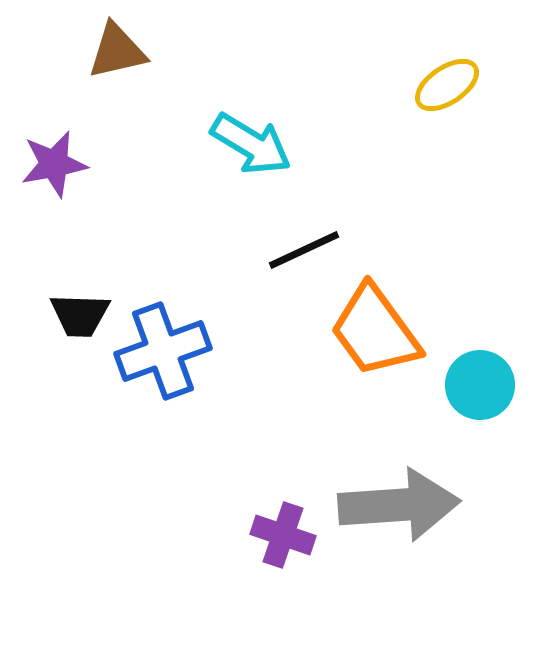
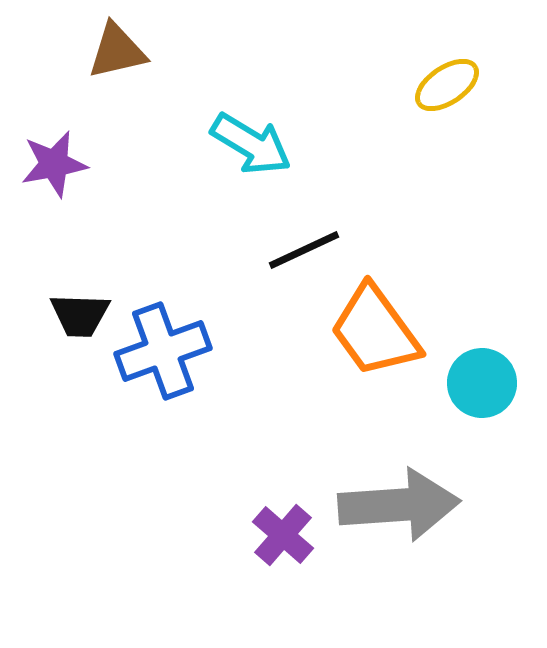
cyan circle: moved 2 px right, 2 px up
purple cross: rotated 22 degrees clockwise
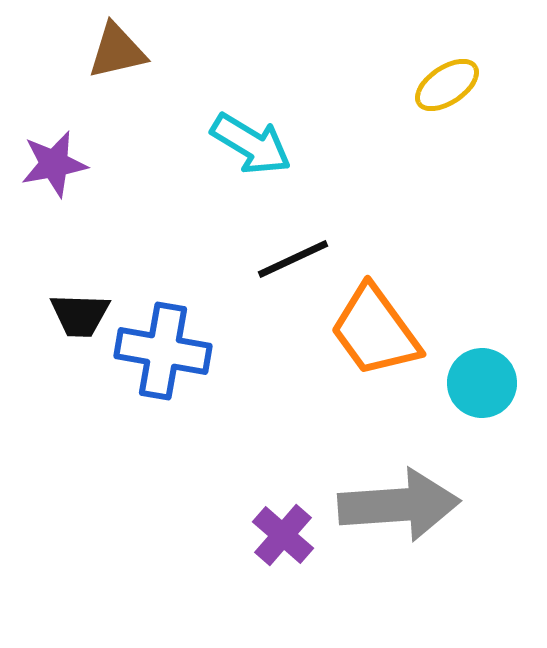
black line: moved 11 px left, 9 px down
blue cross: rotated 30 degrees clockwise
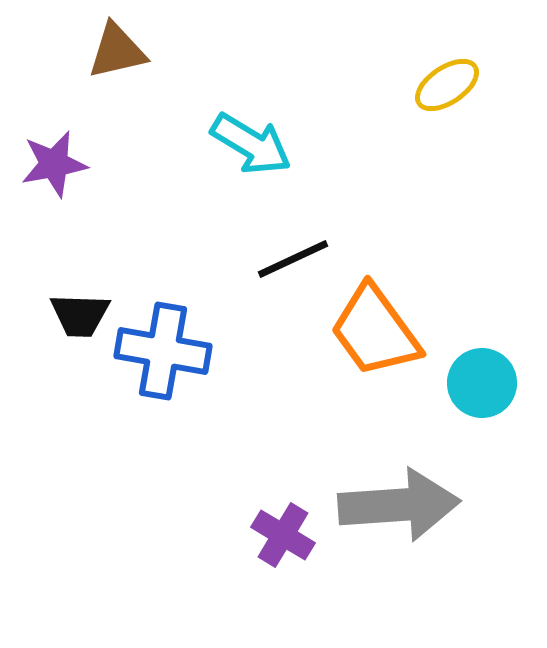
purple cross: rotated 10 degrees counterclockwise
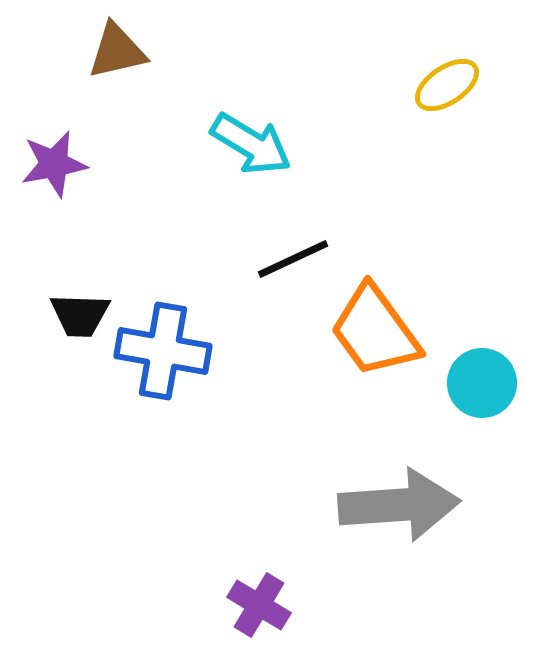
purple cross: moved 24 px left, 70 px down
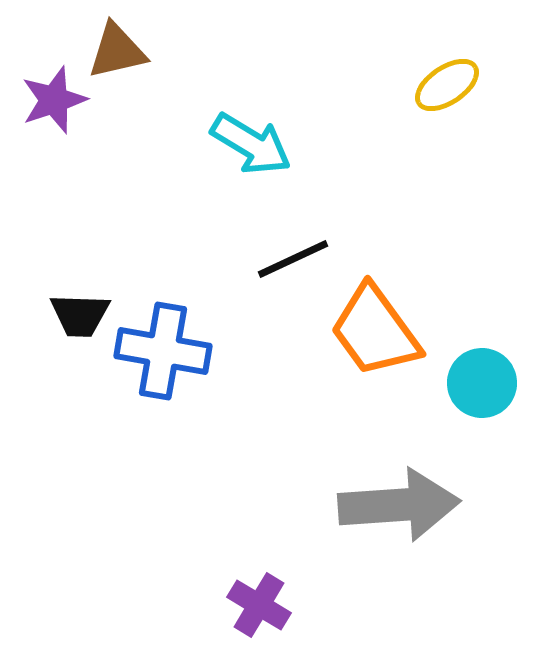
purple star: moved 64 px up; rotated 8 degrees counterclockwise
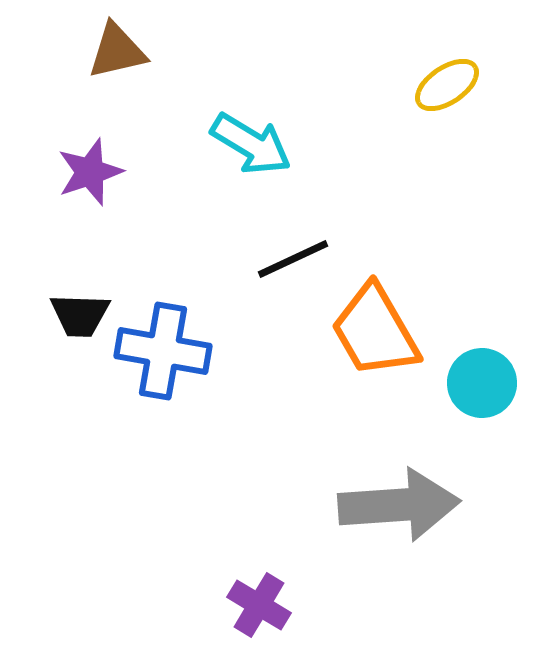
purple star: moved 36 px right, 72 px down
orange trapezoid: rotated 6 degrees clockwise
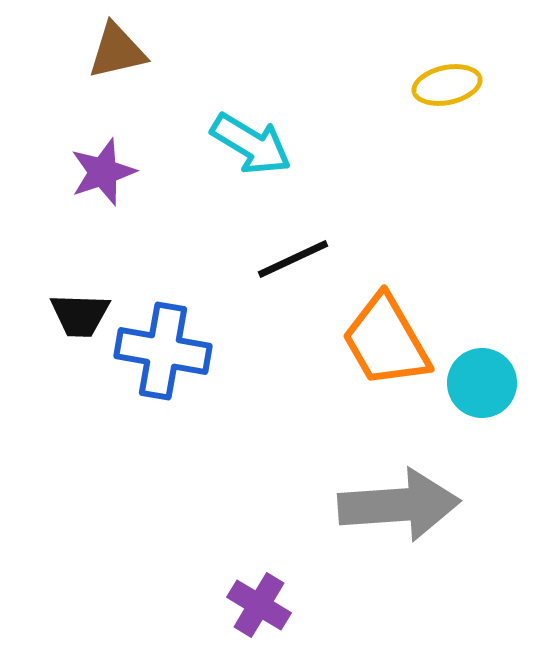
yellow ellipse: rotated 22 degrees clockwise
purple star: moved 13 px right
orange trapezoid: moved 11 px right, 10 px down
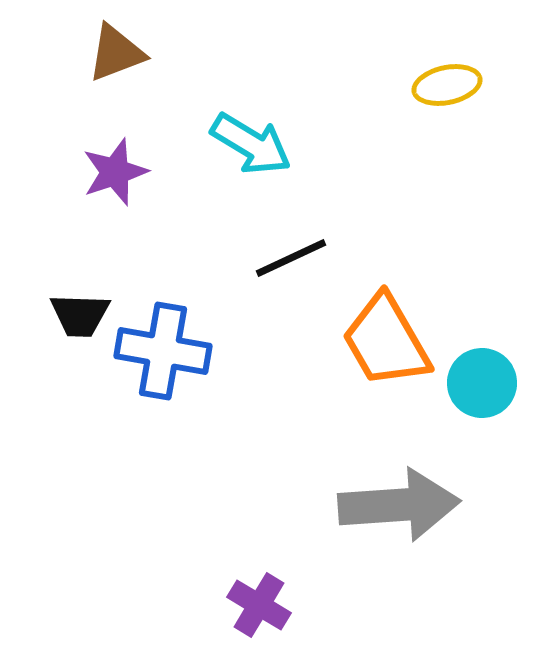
brown triangle: moved 1 px left, 2 px down; rotated 8 degrees counterclockwise
purple star: moved 12 px right
black line: moved 2 px left, 1 px up
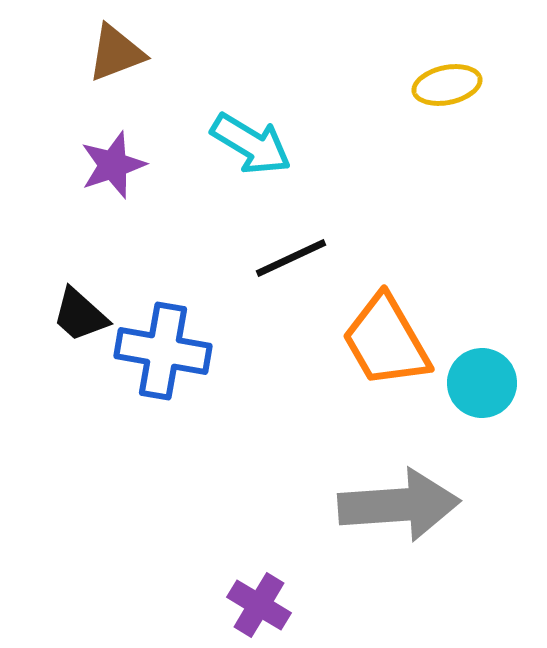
purple star: moved 2 px left, 7 px up
black trapezoid: rotated 40 degrees clockwise
